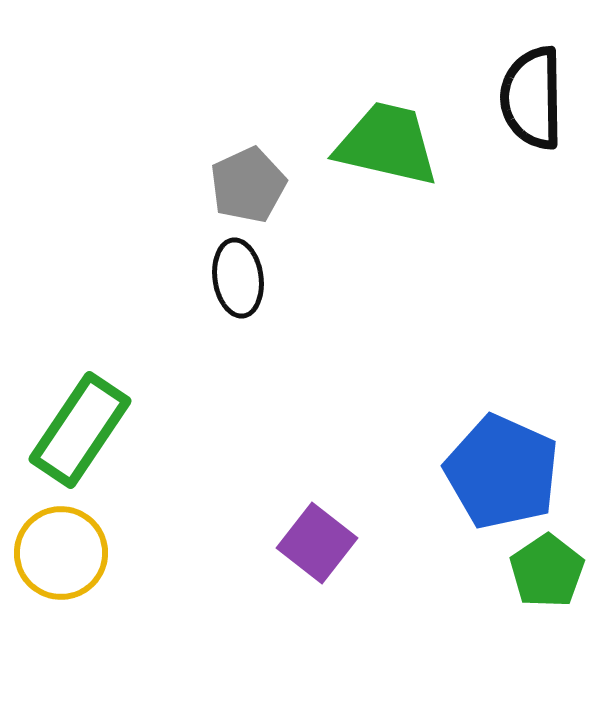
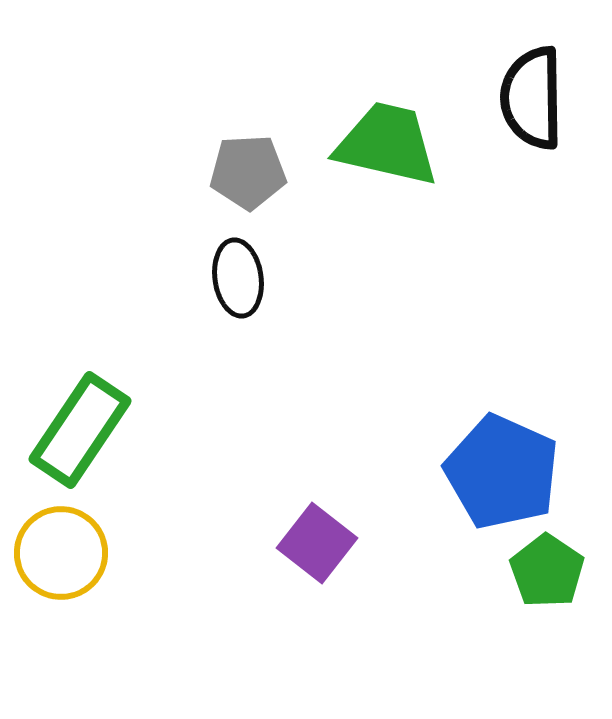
gray pentagon: moved 13 px up; rotated 22 degrees clockwise
green pentagon: rotated 4 degrees counterclockwise
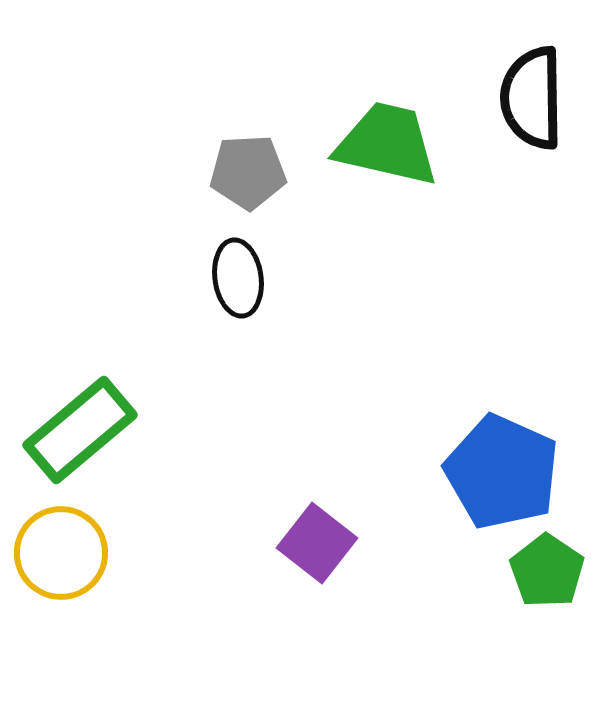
green rectangle: rotated 16 degrees clockwise
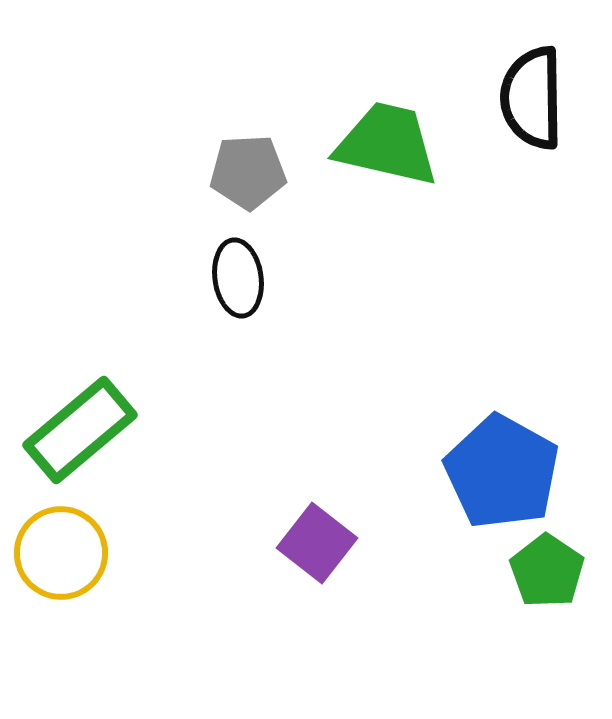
blue pentagon: rotated 5 degrees clockwise
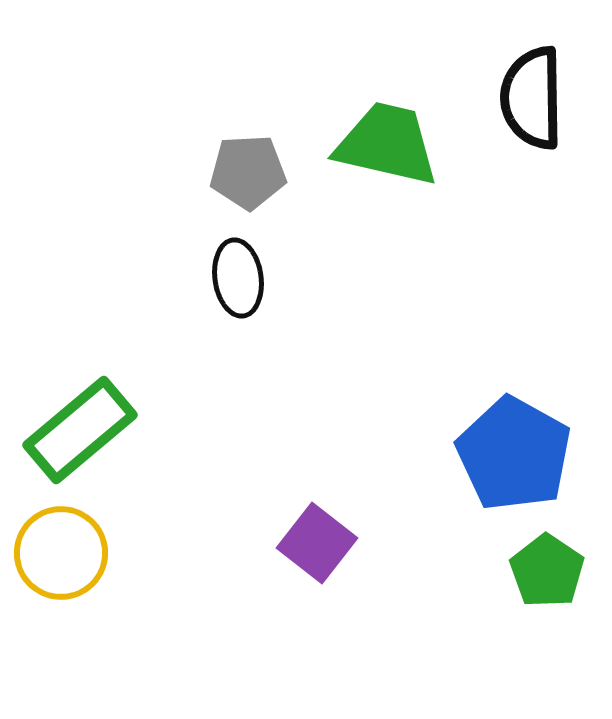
blue pentagon: moved 12 px right, 18 px up
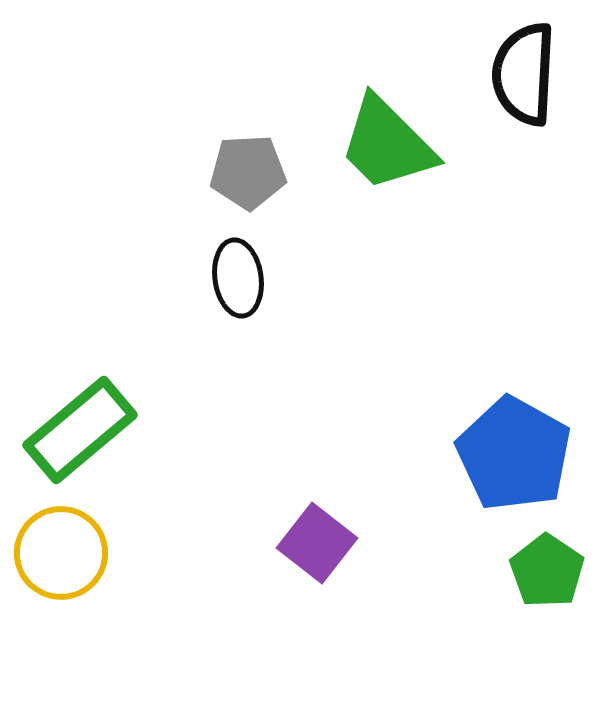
black semicircle: moved 8 px left, 24 px up; rotated 4 degrees clockwise
green trapezoid: rotated 148 degrees counterclockwise
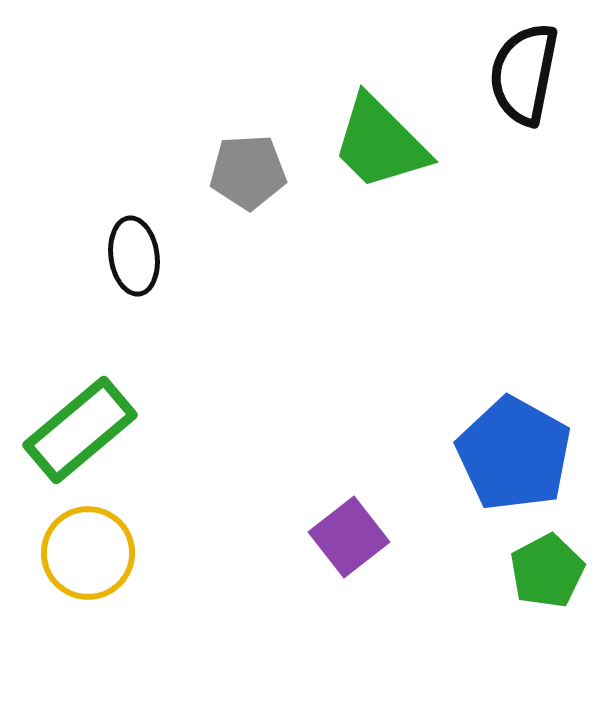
black semicircle: rotated 8 degrees clockwise
green trapezoid: moved 7 px left, 1 px up
black ellipse: moved 104 px left, 22 px up
purple square: moved 32 px right, 6 px up; rotated 14 degrees clockwise
yellow circle: moved 27 px right
green pentagon: rotated 10 degrees clockwise
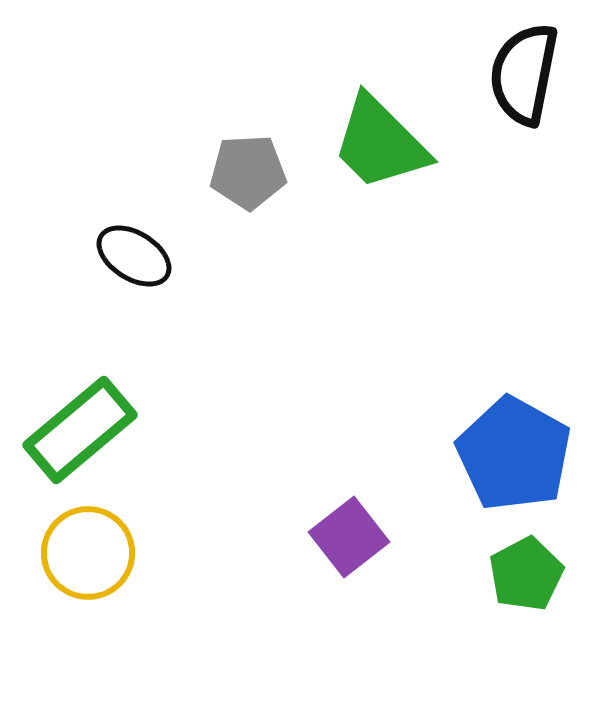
black ellipse: rotated 50 degrees counterclockwise
green pentagon: moved 21 px left, 3 px down
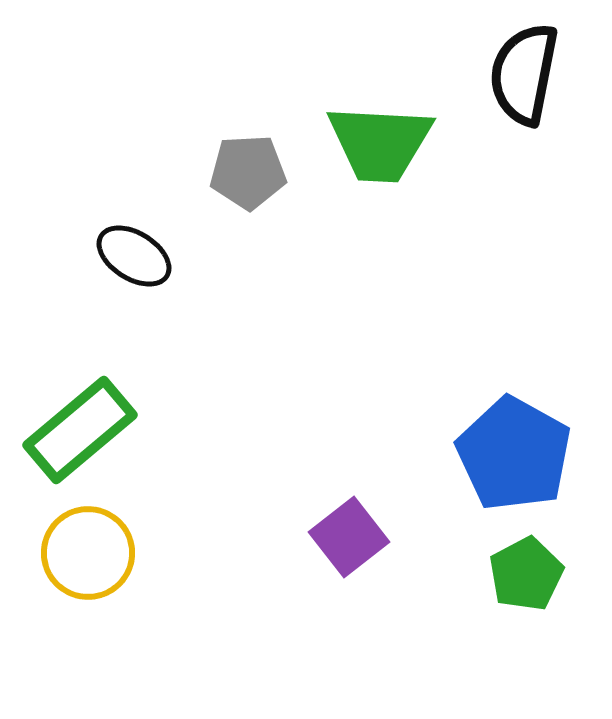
green trapezoid: rotated 42 degrees counterclockwise
